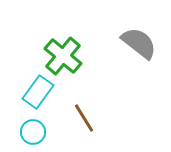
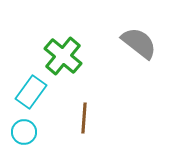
cyan rectangle: moved 7 px left
brown line: rotated 36 degrees clockwise
cyan circle: moved 9 px left
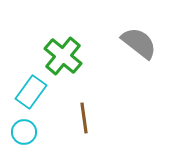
brown line: rotated 12 degrees counterclockwise
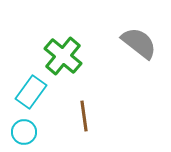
brown line: moved 2 px up
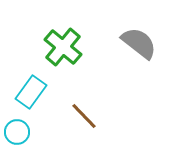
green cross: moved 9 px up
brown line: rotated 36 degrees counterclockwise
cyan circle: moved 7 px left
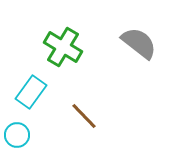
green cross: rotated 9 degrees counterclockwise
cyan circle: moved 3 px down
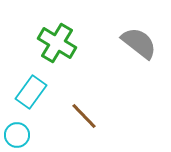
green cross: moved 6 px left, 4 px up
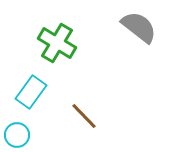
gray semicircle: moved 16 px up
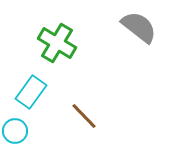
cyan circle: moved 2 px left, 4 px up
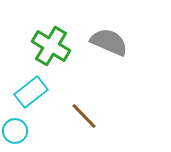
gray semicircle: moved 30 px left, 15 px down; rotated 15 degrees counterclockwise
green cross: moved 6 px left, 3 px down
cyan rectangle: rotated 16 degrees clockwise
